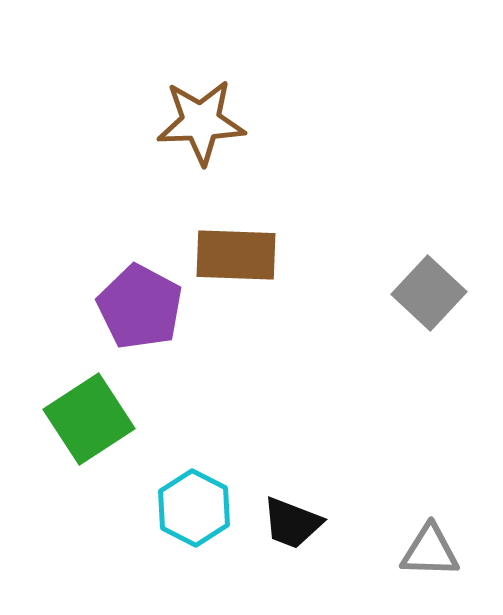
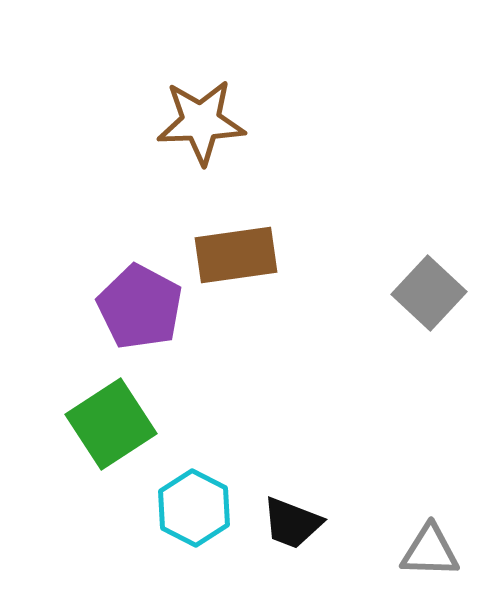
brown rectangle: rotated 10 degrees counterclockwise
green square: moved 22 px right, 5 px down
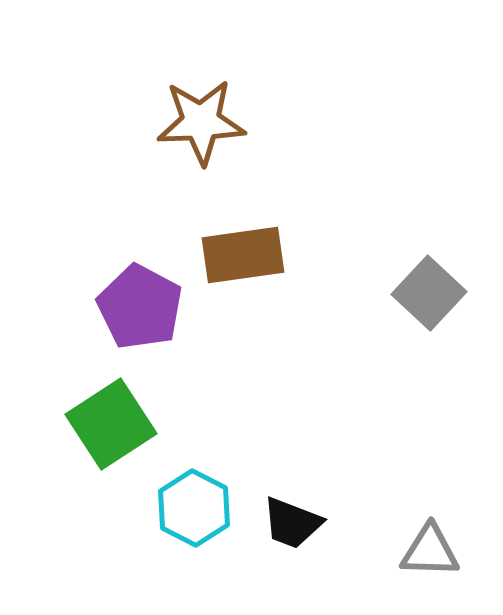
brown rectangle: moved 7 px right
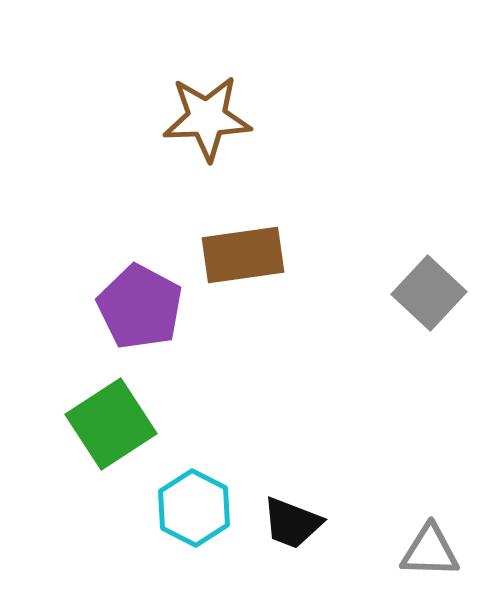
brown star: moved 6 px right, 4 px up
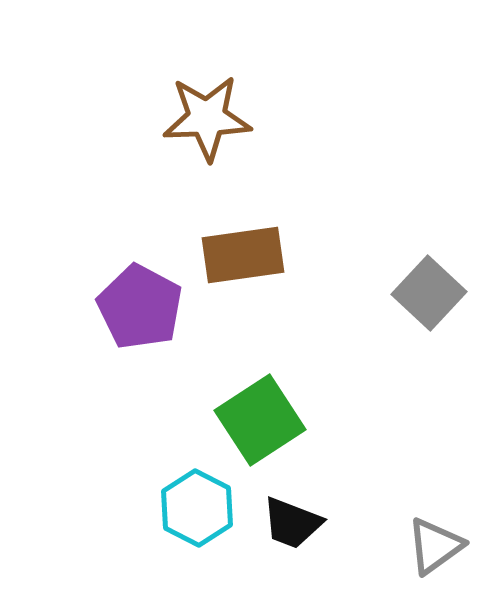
green square: moved 149 px right, 4 px up
cyan hexagon: moved 3 px right
gray triangle: moved 5 px right, 5 px up; rotated 38 degrees counterclockwise
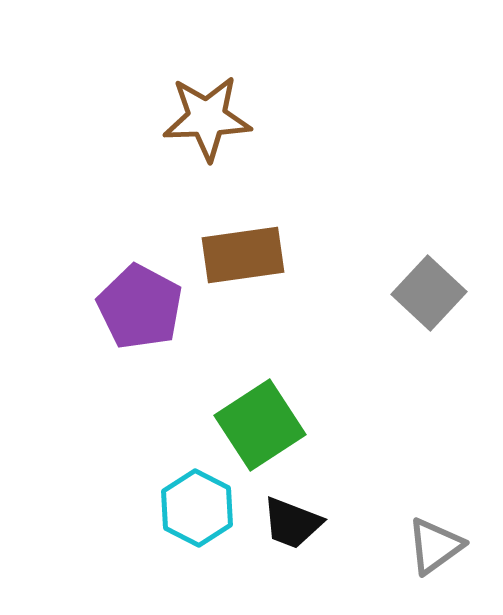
green square: moved 5 px down
